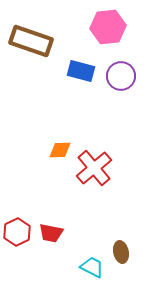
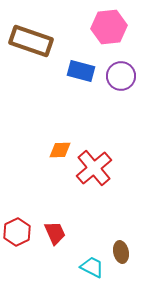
pink hexagon: moved 1 px right
red trapezoid: moved 4 px right; rotated 125 degrees counterclockwise
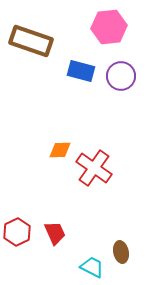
red cross: rotated 15 degrees counterclockwise
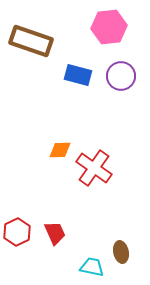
blue rectangle: moved 3 px left, 4 px down
cyan trapezoid: rotated 15 degrees counterclockwise
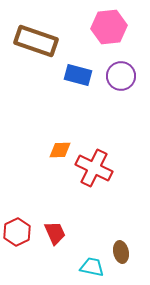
brown rectangle: moved 5 px right
red cross: rotated 9 degrees counterclockwise
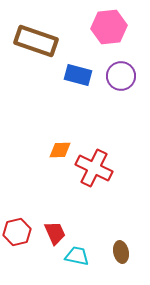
red hexagon: rotated 12 degrees clockwise
cyan trapezoid: moved 15 px left, 11 px up
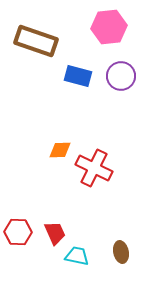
blue rectangle: moved 1 px down
red hexagon: moved 1 px right; rotated 16 degrees clockwise
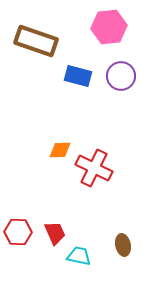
brown ellipse: moved 2 px right, 7 px up
cyan trapezoid: moved 2 px right
